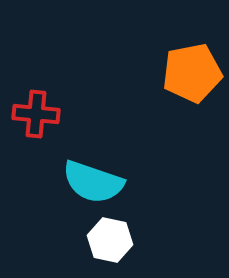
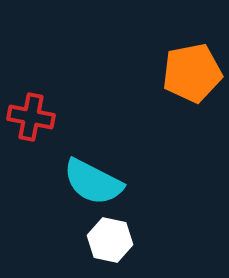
red cross: moved 5 px left, 3 px down; rotated 6 degrees clockwise
cyan semicircle: rotated 8 degrees clockwise
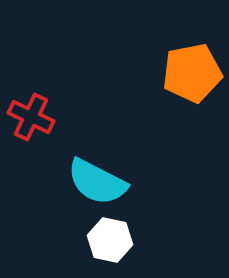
red cross: rotated 15 degrees clockwise
cyan semicircle: moved 4 px right
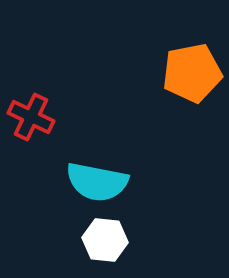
cyan semicircle: rotated 16 degrees counterclockwise
white hexagon: moved 5 px left; rotated 6 degrees counterclockwise
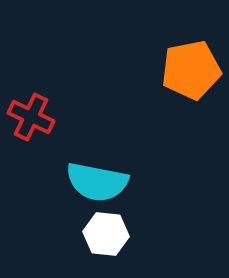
orange pentagon: moved 1 px left, 3 px up
white hexagon: moved 1 px right, 6 px up
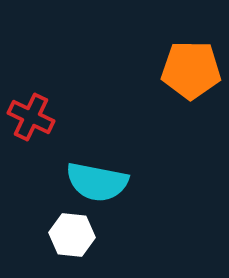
orange pentagon: rotated 12 degrees clockwise
white hexagon: moved 34 px left, 1 px down
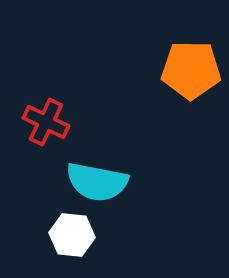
red cross: moved 15 px right, 5 px down
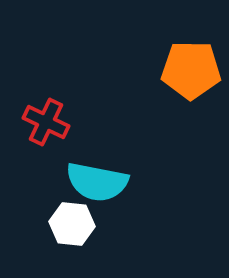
white hexagon: moved 11 px up
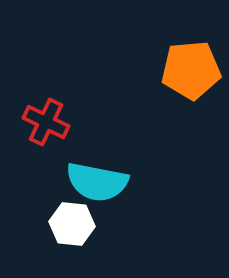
orange pentagon: rotated 6 degrees counterclockwise
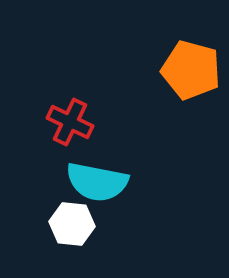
orange pentagon: rotated 20 degrees clockwise
red cross: moved 24 px right
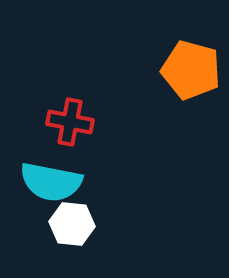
red cross: rotated 15 degrees counterclockwise
cyan semicircle: moved 46 px left
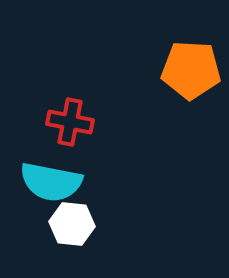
orange pentagon: rotated 12 degrees counterclockwise
